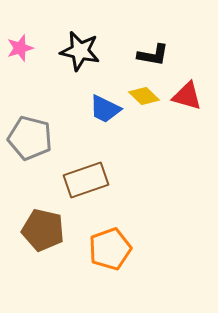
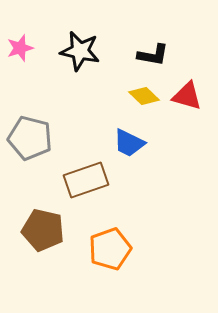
blue trapezoid: moved 24 px right, 34 px down
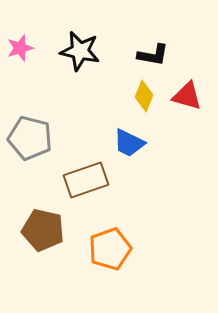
yellow diamond: rotated 68 degrees clockwise
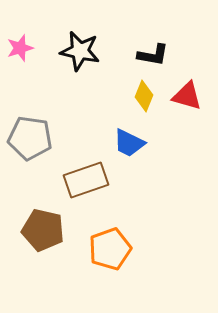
gray pentagon: rotated 6 degrees counterclockwise
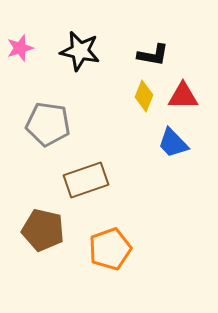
red triangle: moved 4 px left; rotated 16 degrees counterclockwise
gray pentagon: moved 18 px right, 14 px up
blue trapezoid: moved 44 px right; rotated 20 degrees clockwise
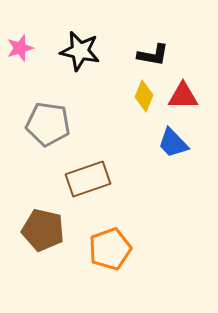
brown rectangle: moved 2 px right, 1 px up
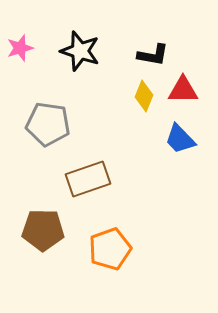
black star: rotated 6 degrees clockwise
red triangle: moved 6 px up
blue trapezoid: moved 7 px right, 4 px up
brown pentagon: rotated 12 degrees counterclockwise
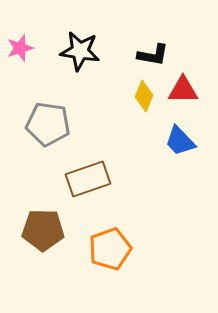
black star: rotated 9 degrees counterclockwise
blue trapezoid: moved 2 px down
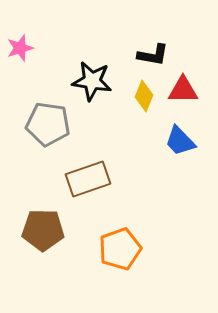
black star: moved 12 px right, 30 px down
orange pentagon: moved 10 px right
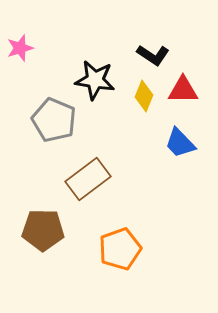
black L-shape: rotated 24 degrees clockwise
black star: moved 3 px right, 1 px up
gray pentagon: moved 6 px right, 4 px up; rotated 15 degrees clockwise
blue trapezoid: moved 2 px down
brown rectangle: rotated 18 degrees counterclockwise
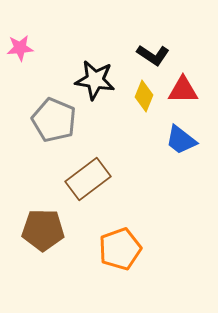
pink star: rotated 12 degrees clockwise
blue trapezoid: moved 1 px right, 3 px up; rotated 8 degrees counterclockwise
